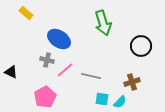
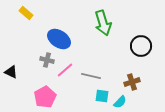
cyan square: moved 3 px up
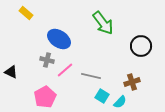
green arrow: rotated 20 degrees counterclockwise
cyan square: rotated 24 degrees clockwise
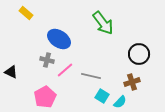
black circle: moved 2 px left, 8 px down
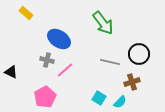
gray line: moved 19 px right, 14 px up
cyan square: moved 3 px left, 2 px down
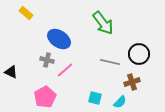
cyan square: moved 4 px left; rotated 16 degrees counterclockwise
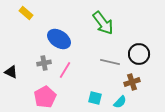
gray cross: moved 3 px left, 3 px down; rotated 24 degrees counterclockwise
pink line: rotated 18 degrees counterclockwise
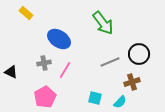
gray line: rotated 36 degrees counterclockwise
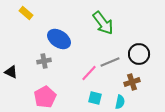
gray cross: moved 2 px up
pink line: moved 24 px right, 3 px down; rotated 12 degrees clockwise
cyan semicircle: rotated 32 degrees counterclockwise
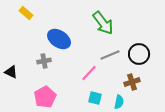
gray line: moved 7 px up
cyan semicircle: moved 1 px left
